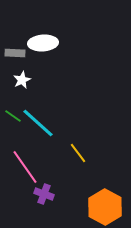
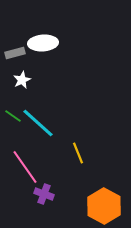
gray rectangle: rotated 18 degrees counterclockwise
yellow line: rotated 15 degrees clockwise
orange hexagon: moved 1 px left, 1 px up
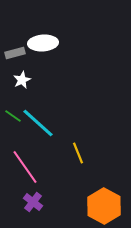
purple cross: moved 11 px left, 8 px down; rotated 18 degrees clockwise
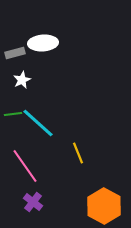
green line: moved 2 px up; rotated 42 degrees counterclockwise
pink line: moved 1 px up
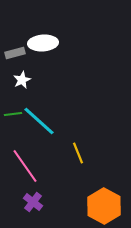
cyan line: moved 1 px right, 2 px up
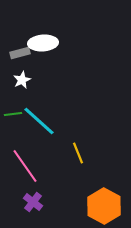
gray rectangle: moved 5 px right
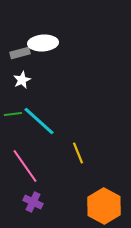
purple cross: rotated 12 degrees counterclockwise
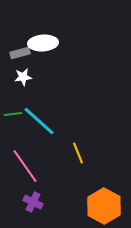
white star: moved 1 px right, 3 px up; rotated 18 degrees clockwise
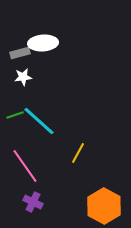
green line: moved 2 px right, 1 px down; rotated 12 degrees counterclockwise
yellow line: rotated 50 degrees clockwise
